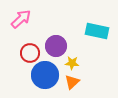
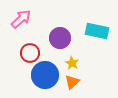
purple circle: moved 4 px right, 8 px up
yellow star: rotated 24 degrees clockwise
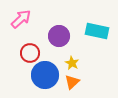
purple circle: moved 1 px left, 2 px up
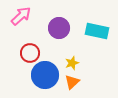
pink arrow: moved 3 px up
purple circle: moved 8 px up
yellow star: rotated 24 degrees clockwise
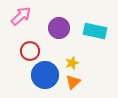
cyan rectangle: moved 2 px left
red circle: moved 2 px up
orange triangle: moved 1 px right
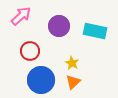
purple circle: moved 2 px up
yellow star: rotated 24 degrees counterclockwise
blue circle: moved 4 px left, 5 px down
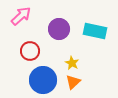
purple circle: moved 3 px down
blue circle: moved 2 px right
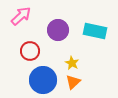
purple circle: moved 1 px left, 1 px down
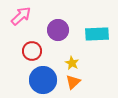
cyan rectangle: moved 2 px right, 3 px down; rotated 15 degrees counterclockwise
red circle: moved 2 px right
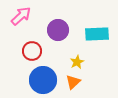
yellow star: moved 5 px right, 1 px up; rotated 16 degrees clockwise
